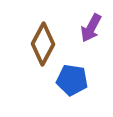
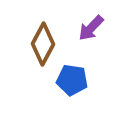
purple arrow: rotated 16 degrees clockwise
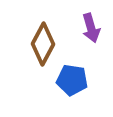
purple arrow: rotated 60 degrees counterclockwise
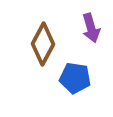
blue pentagon: moved 3 px right, 2 px up
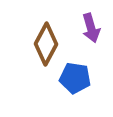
brown diamond: moved 3 px right
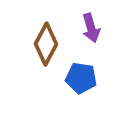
blue pentagon: moved 6 px right
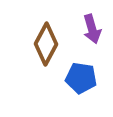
purple arrow: moved 1 px right, 1 px down
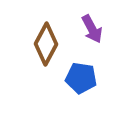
purple arrow: rotated 12 degrees counterclockwise
